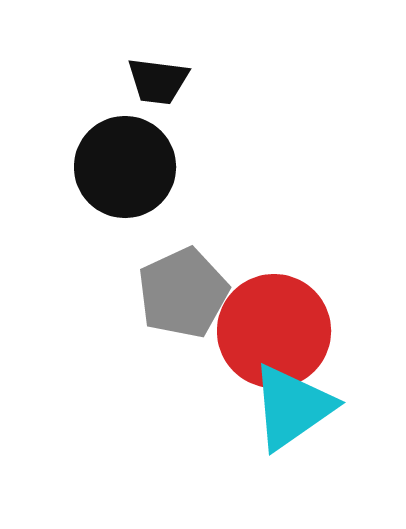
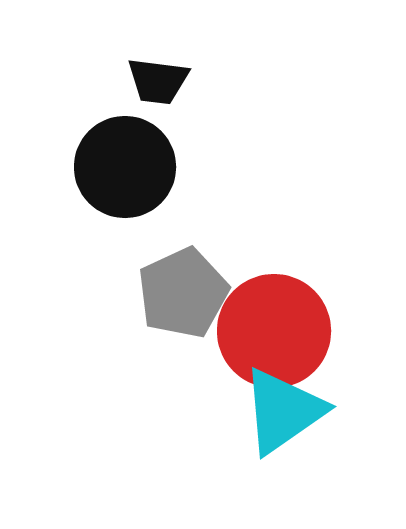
cyan triangle: moved 9 px left, 4 px down
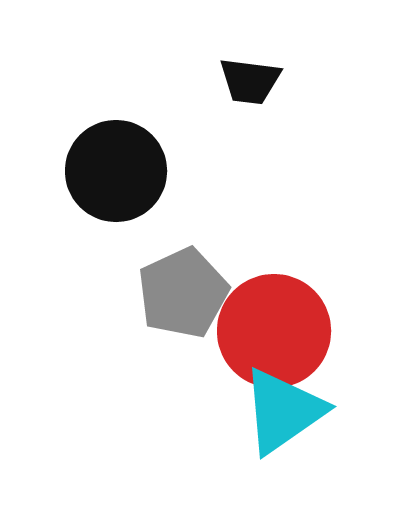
black trapezoid: moved 92 px right
black circle: moved 9 px left, 4 px down
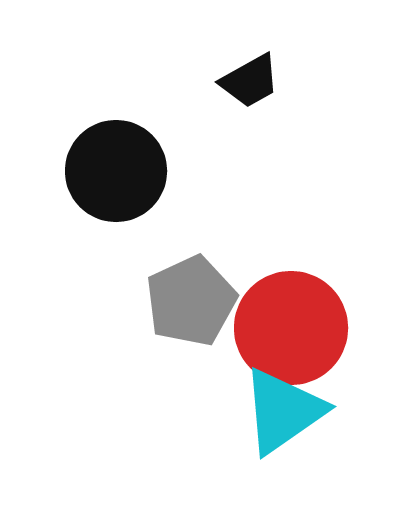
black trapezoid: rotated 36 degrees counterclockwise
gray pentagon: moved 8 px right, 8 px down
red circle: moved 17 px right, 3 px up
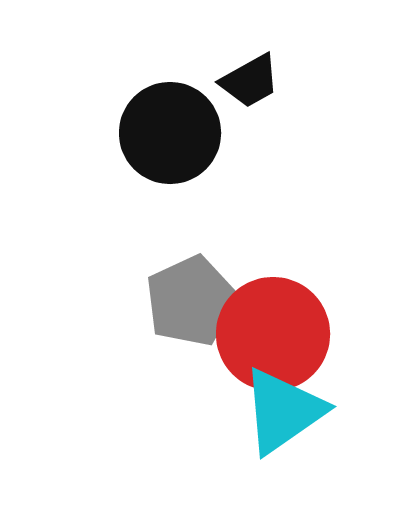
black circle: moved 54 px right, 38 px up
red circle: moved 18 px left, 6 px down
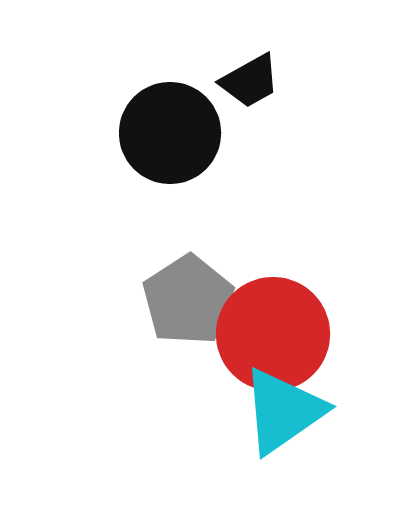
gray pentagon: moved 3 px left, 1 px up; rotated 8 degrees counterclockwise
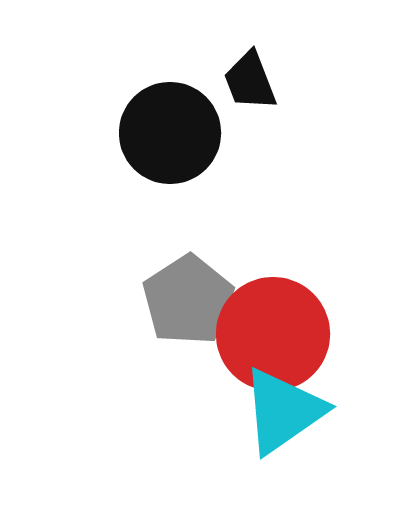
black trapezoid: rotated 98 degrees clockwise
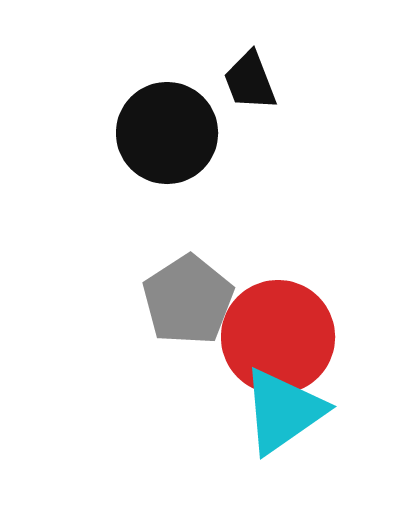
black circle: moved 3 px left
red circle: moved 5 px right, 3 px down
